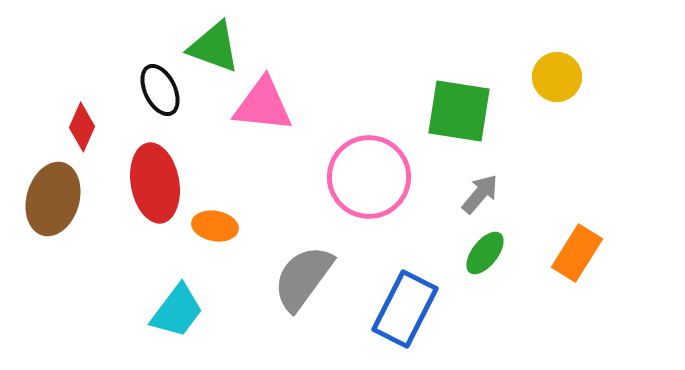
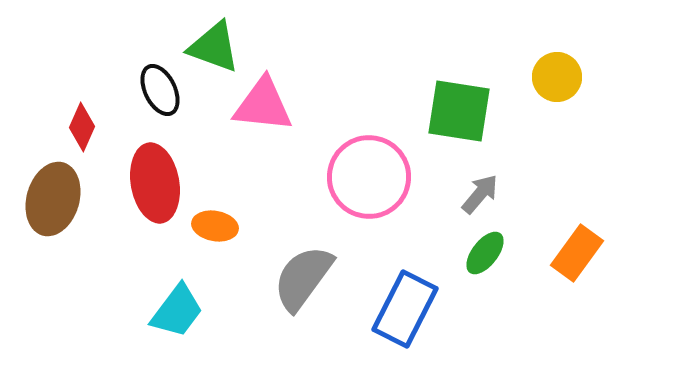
orange rectangle: rotated 4 degrees clockwise
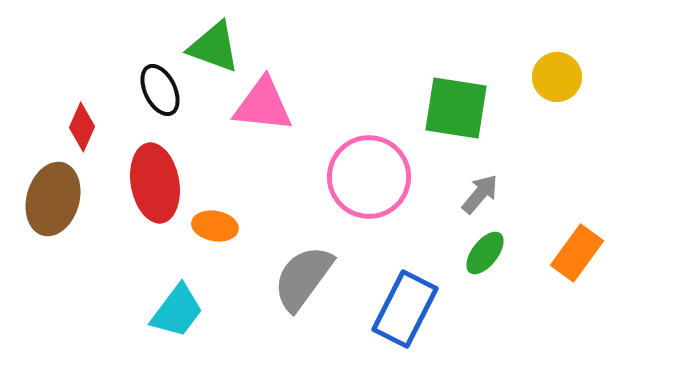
green square: moved 3 px left, 3 px up
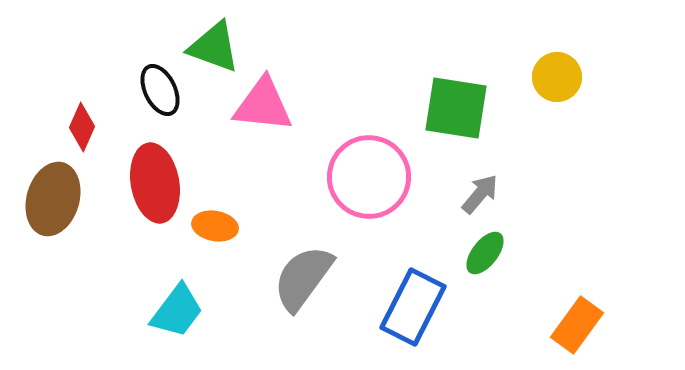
orange rectangle: moved 72 px down
blue rectangle: moved 8 px right, 2 px up
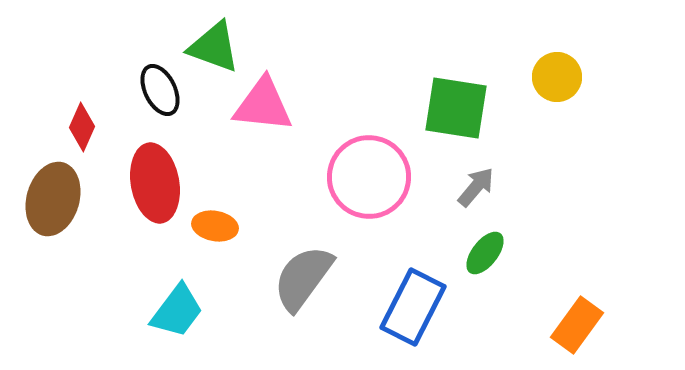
gray arrow: moved 4 px left, 7 px up
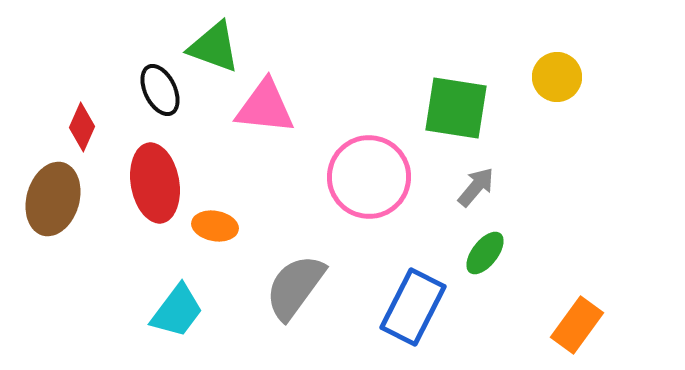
pink triangle: moved 2 px right, 2 px down
gray semicircle: moved 8 px left, 9 px down
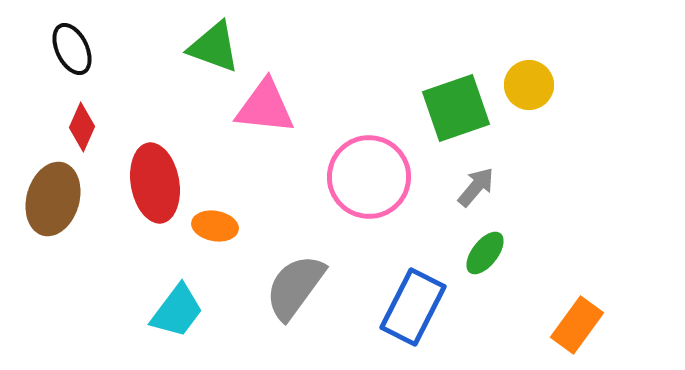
yellow circle: moved 28 px left, 8 px down
black ellipse: moved 88 px left, 41 px up
green square: rotated 28 degrees counterclockwise
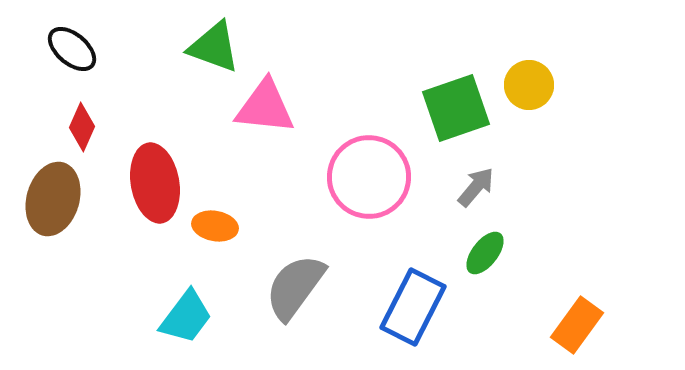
black ellipse: rotated 24 degrees counterclockwise
cyan trapezoid: moved 9 px right, 6 px down
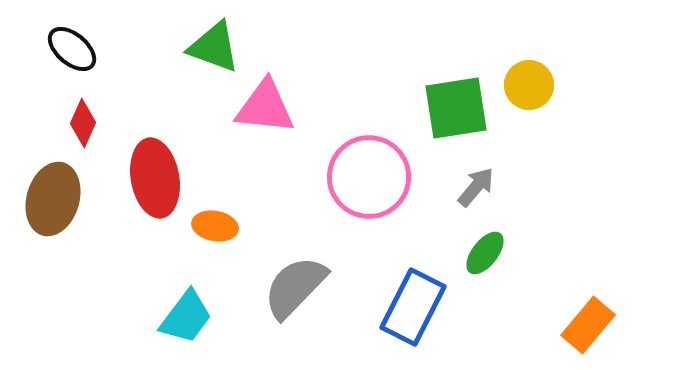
green square: rotated 10 degrees clockwise
red diamond: moved 1 px right, 4 px up
red ellipse: moved 5 px up
gray semicircle: rotated 8 degrees clockwise
orange rectangle: moved 11 px right; rotated 4 degrees clockwise
